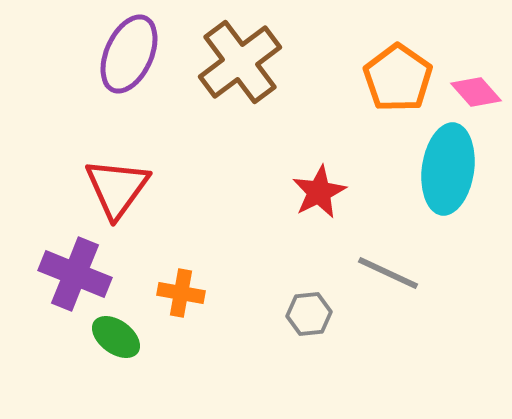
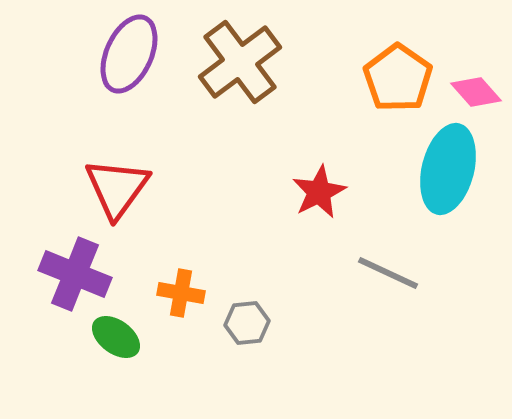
cyan ellipse: rotated 6 degrees clockwise
gray hexagon: moved 62 px left, 9 px down
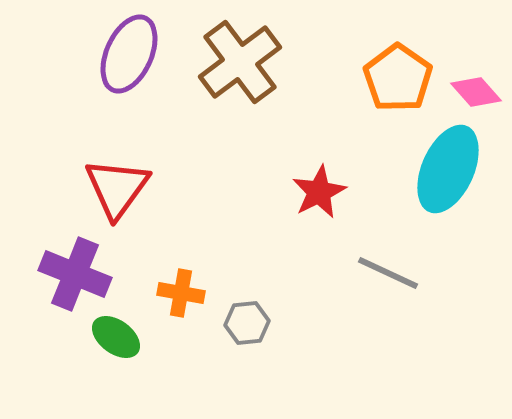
cyan ellipse: rotated 10 degrees clockwise
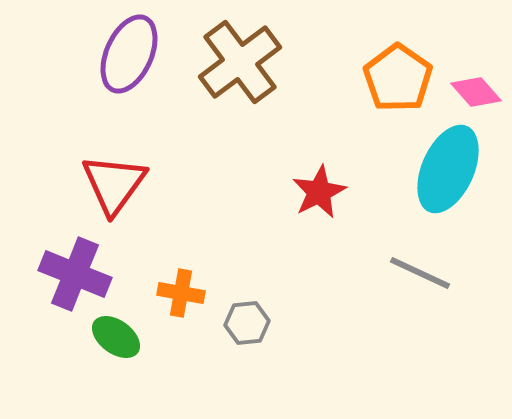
red triangle: moved 3 px left, 4 px up
gray line: moved 32 px right
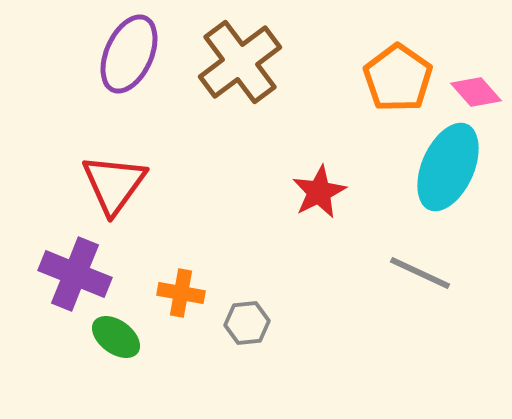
cyan ellipse: moved 2 px up
